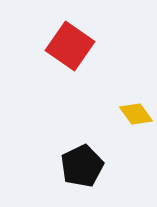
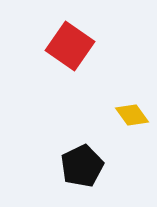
yellow diamond: moved 4 px left, 1 px down
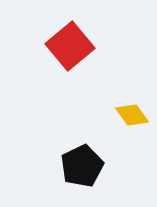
red square: rotated 15 degrees clockwise
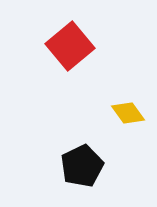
yellow diamond: moved 4 px left, 2 px up
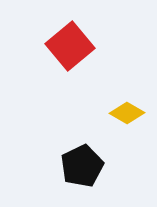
yellow diamond: moved 1 px left; rotated 24 degrees counterclockwise
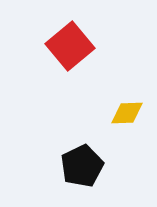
yellow diamond: rotated 32 degrees counterclockwise
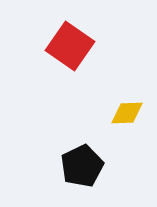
red square: rotated 15 degrees counterclockwise
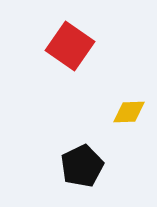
yellow diamond: moved 2 px right, 1 px up
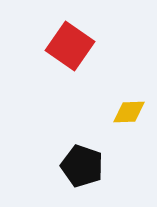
black pentagon: rotated 27 degrees counterclockwise
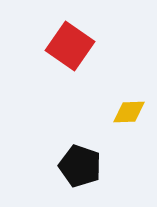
black pentagon: moved 2 px left
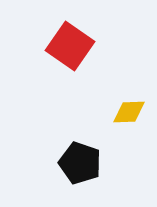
black pentagon: moved 3 px up
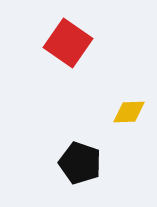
red square: moved 2 px left, 3 px up
